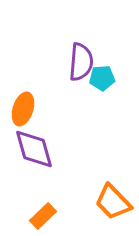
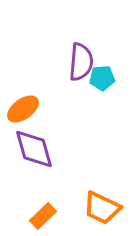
orange ellipse: rotated 36 degrees clockwise
orange trapezoid: moved 11 px left, 6 px down; rotated 21 degrees counterclockwise
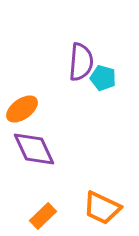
cyan pentagon: moved 1 px right; rotated 20 degrees clockwise
orange ellipse: moved 1 px left
purple diamond: rotated 9 degrees counterclockwise
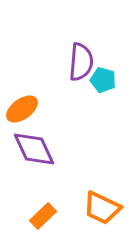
cyan pentagon: moved 2 px down
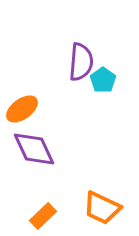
cyan pentagon: rotated 20 degrees clockwise
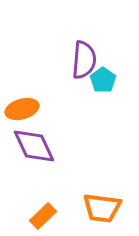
purple semicircle: moved 3 px right, 2 px up
orange ellipse: rotated 20 degrees clockwise
purple diamond: moved 3 px up
orange trapezoid: rotated 18 degrees counterclockwise
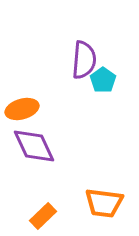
orange trapezoid: moved 2 px right, 5 px up
